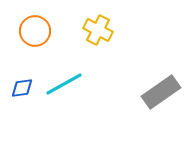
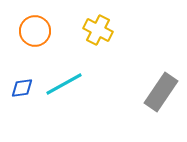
gray rectangle: rotated 21 degrees counterclockwise
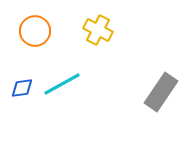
cyan line: moved 2 px left
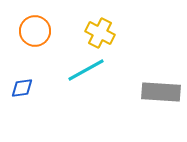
yellow cross: moved 2 px right, 3 px down
cyan line: moved 24 px right, 14 px up
gray rectangle: rotated 60 degrees clockwise
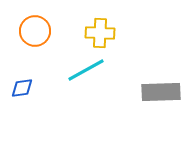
yellow cross: rotated 24 degrees counterclockwise
gray rectangle: rotated 6 degrees counterclockwise
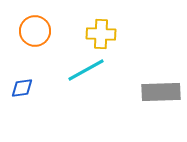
yellow cross: moved 1 px right, 1 px down
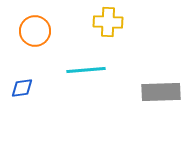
yellow cross: moved 7 px right, 12 px up
cyan line: rotated 24 degrees clockwise
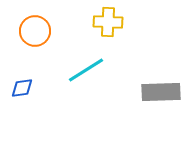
cyan line: rotated 27 degrees counterclockwise
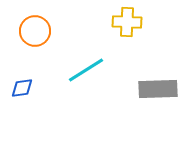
yellow cross: moved 19 px right
gray rectangle: moved 3 px left, 3 px up
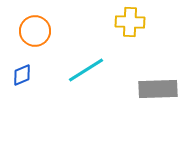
yellow cross: moved 3 px right
blue diamond: moved 13 px up; rotated 15 degrees counterclockwise
